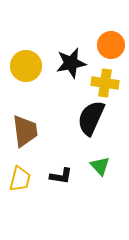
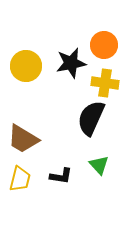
orange circle: moved 7 px left
brown trapezoid: moved 2 px left, 8 px down; rotated 128 degrees clockwise
green triangle: moved 1 px left, 1 px up
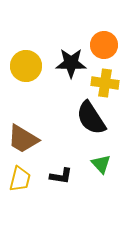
black star: rotated 12 degrees clockwise
black semicircle: rotated 57 degrees counterclockwise
green triangle: moved 2 px right, 1 px up
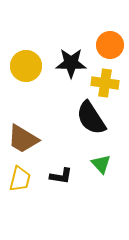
orange circle: moved 6 px right
